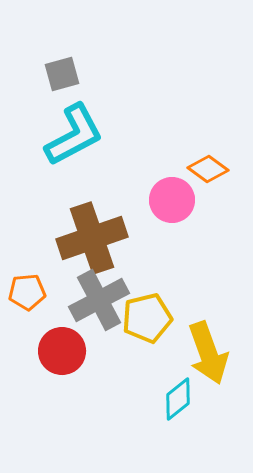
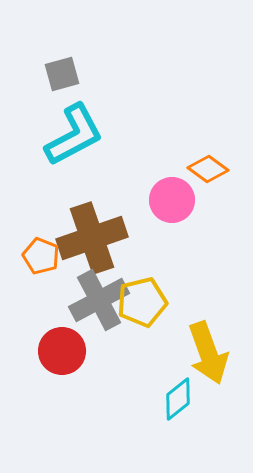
orange pentagon: moved 14 px right, 36 px up; rotated 27 degrees clockwise
yellow pentagon: moved 5 px left, 16 px up
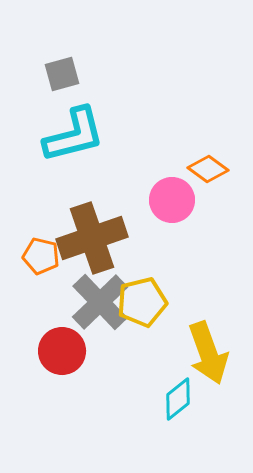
cyan L-shape: rotated 14 degrees clockwise
orange pentagon: rotated 9 degrees counterclockwise
gray cross: moved 1 px right, 2 px down; rotated 16 degrees counterclockwise
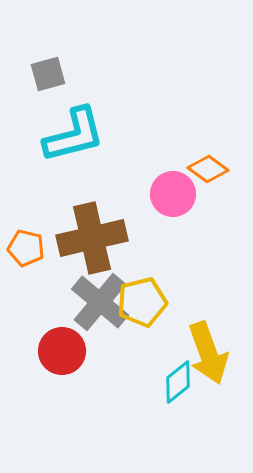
gray square: moved 14 px left
pink circle: moved 1 px right, 6 px up
brown cross: rotated 6 degrees clockwise
orange pentagon: moved 15 px left, 8 px up
gray cross: rotated 6 degrees counterclockwise
cyan diamond: moved 17 px up
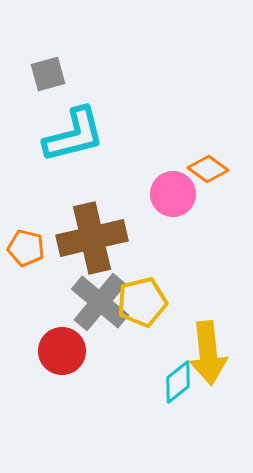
yellow arrow: rotated 14 degrees clockwise
